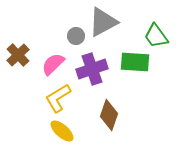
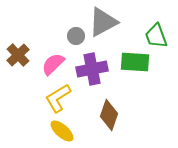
green trapezoid: rotated 16 degrees clockwise
purple cross: rotated 8 degrees clockwise
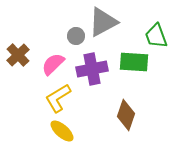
green rectangle: moved 1 px left
brown diamond: moved 17 px right
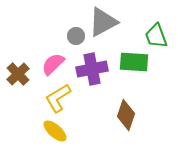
brown cross: moved 19 px down
yellow ellipse: moved 7 px left
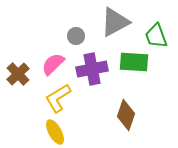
gray triangle: moved 12 px right
yellow ellipse: moved 1 px down; rotated 20 degrees clockwise
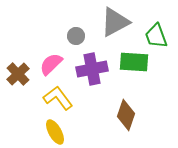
pink semicircle: moved 2 px left
yellow L-shape: rotated 84 degrees clockwise
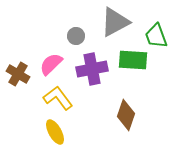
green rectangle: moved 1 px left, 2 px up
brown cross: rotated 15 degrees counterclockwise
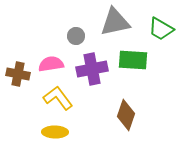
gray triangle: rotated 16 degrees clockwise
green trapezoid: moved 5 px right, 7 px up; rotated 40 degrees counterclockwise
pink semicircle: rotated 35 degrees clockwise
brown cross: rotated 20 degrees counterclockwise
yellow ellipse: rotated 60 degrees counterclockwise
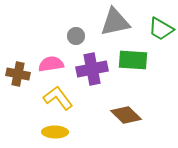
brown diamond: rotated 64 degrees counterclockwise
